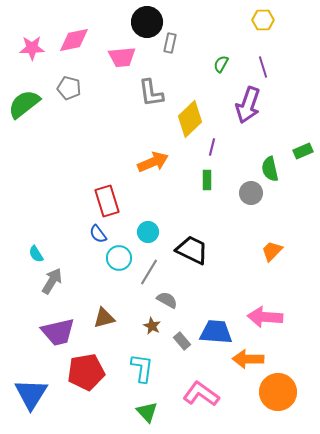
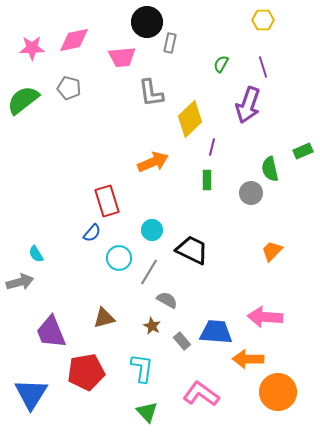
green semicircle at (24, 104): moved 1 px left, 4 px up
cyan circle at (148, 232): moved 4 px right, 2 px up
blue semicircle at (98, 234): moved 6 px left, 1 px up; rotated 102 degrees counterclockwise
gray arrow at (52, 281): moved 32 px left, 1 px down; rotated 44 degrees clockwise
purple trapezoid at (58, 332): moved 7 px left; rotated 81 degrees clockwise
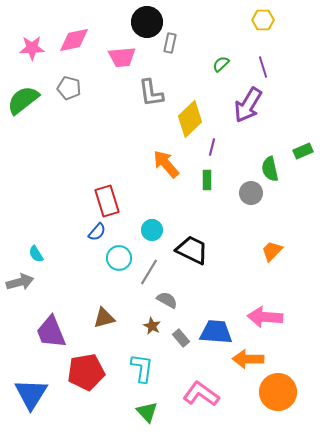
green semicircle at (221, 64): rotated 18 degrees clockwise
purple arrow at (248, 105): rotated 12 degrees clockwise
orange arrow at (153, 162): moved 13 px right, 2 px down; rotated 108 degrees counterclockwise
blue semicircle at (92, 233): moved 5 px right, 1 px up
gray rectangle at (182, 341): moved 1 px left, 3 px up
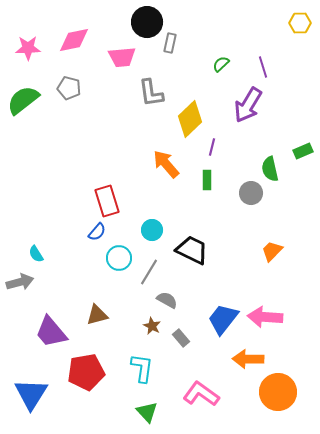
yellow hexagon at (263, 20): moved 37 px right, 3 px down
pink star at (32, 48): moved 4 px left
brown triangle at (104, 318): moved 7 px left, 3 px up
purple trapezoid at (51, 332): rotated 18 degrees counterclockwise
blue trapezoid at (216, 332): moved 7 px right, 13 px up; rotated 56 degrees counterclockwise
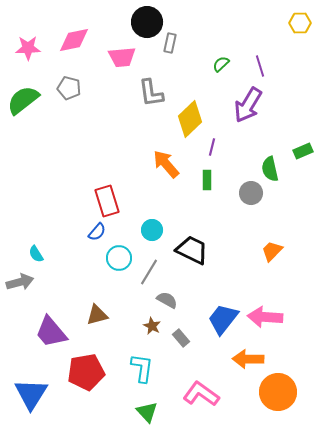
purple line at (263, 67): moved 3 px left, 1 px up
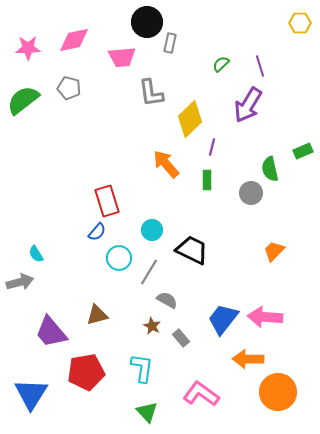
orange trapezoid at (272, 251): moved 2 px right
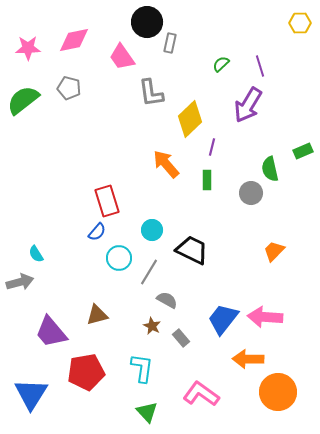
pink trapezoid at (122, 57): rotated 60 degrees clockwise
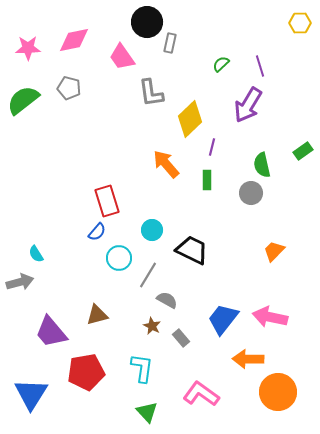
green rectangle at (303, 151): rotated 12 degrees counterclockwise
green semicircle at (270, 169): moved 8 px left, 4 px up
gray line at (149, 272): moved 1 px left, 3 px down
pink arrow at (265, 317): moved 5 px right; rotated 8 degrees clockwise
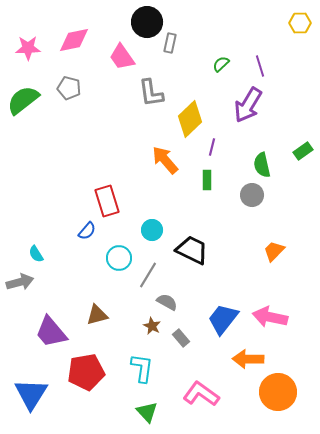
orange arrow at (166, 164): moved 1 px left, 4 px up
gray circle at (251, 193): moved 1 px right, 2 px down
blue semicircle at (97, 232): moved 10 px left, 1 px up
gray semicircle at (167, 300): moved 2 px down
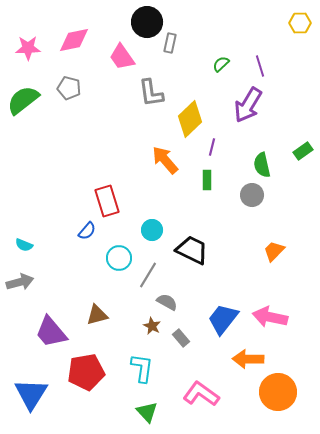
cyan semicircle at (36, 254): moved 12 px left, 9 px up; rotated 36 degrees counterclockwise
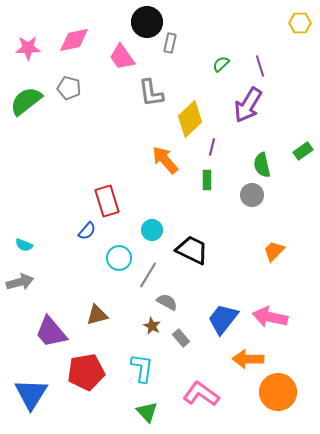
green semicircle at (23, 100): moved 3 px right, 1 px down
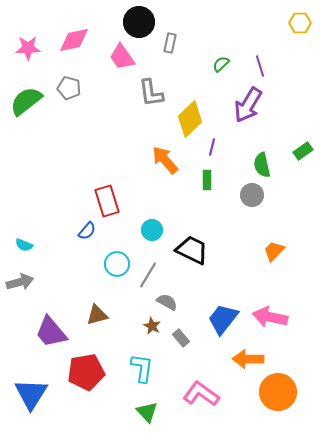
black circle at (147, 22): moved 8 px left
cyan circle at (119, 258): moved 2 px left, 6 px down
